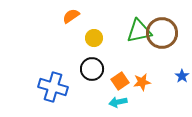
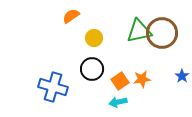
orange star: moved 3 px up
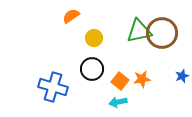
blue star: rotated 16 degrees clockwise
orange square: rotated 18 degrees counterclockwise
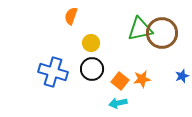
orange semicircle: rotated 36 degrees counterclockwise
green triangle: moved 1 px right, 2 px up
yellow circle: moved 3 px left, 5 px down
blue cross: moved 15 px up
cyan arrow: moved 1 px down
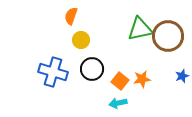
brown circle: moved 6 px right, 3 px down
yellow circle: moved 10 px left, 3 px up
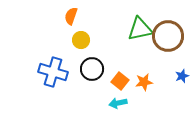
orange star: moved 2 px right, 3 px down
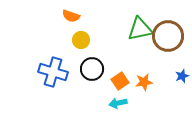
orange semicircle: rotated 90 degrees counterclockwise
orange square: rotated 18 degrees clockwise
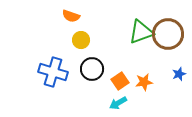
green triangle: moved 1 px right, 3 px down; rotated 8 degrees counterclockwise
brown circle: moved 2 px up
blue star: moved 3 px left, 2 px up
cyan arrow: rotated 18 degrees counterclockwise
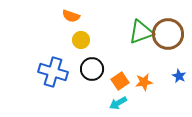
blue star: moved 2 px down; rotated 24 degrees counterclockwise
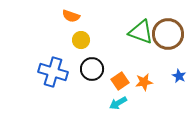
green triangle: rotated 40 degrees clockwise
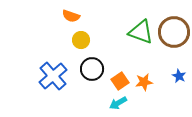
brown circle: moved 6 px right, 2 px up
blue cross: moved 4 px down; rotated 32 degrees clockwise
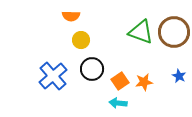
orange semicircle: rotated 18 degrees counterclockwise
cyan arrow: rotated 36 degrees clockwise
